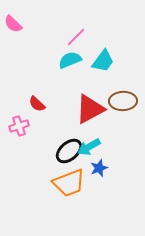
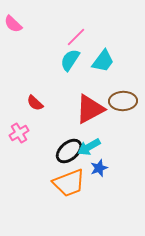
cyan semicircle: rotated 35 degrees counterclockwise
red semicircle: moved 2 px left, 1 px up
pink cross: moved 7 px down; rotated 12 degrees counterclockwise
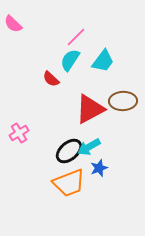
red semicircle: moved 16 px right, 24 px up
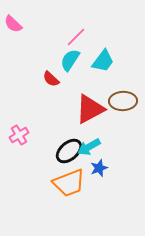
pink cross: moved 2 px down
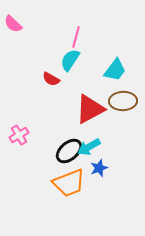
pink line: rotated 30 degrees counterclockwise
cyan trapezoid: moved 12 px right, 9 px down
red semicircle: rotated 12 degrees counterclockwise
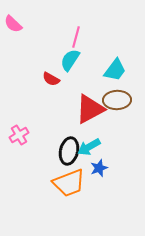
brown ellipse: moved 6 px left, 1 px up
black ellipse: rotated 36 degrees counterclockwise
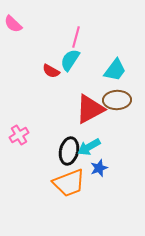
red semicircle: moved 8 px up
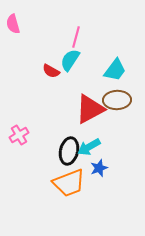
pink semicircle: rotated 30 degrees clockwise
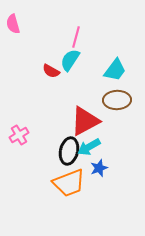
red triangle: moved 5 px left, 12 px down
